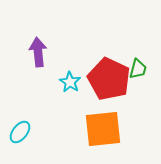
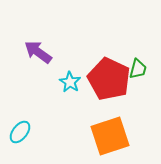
purple arrow: rotated 48 degrees counterclockwise
orange square: moved 7 px right, 7 px down; rotated 12 degrees counterclockwise
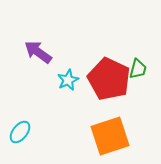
cyan star: moved 2 px left, 2 px up; rotated 15 degrees clockwise
